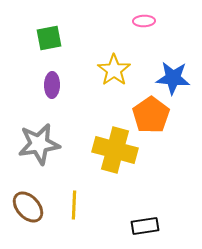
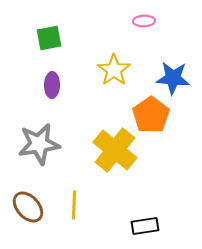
yellow cross: rotated 24 degrees clockwise
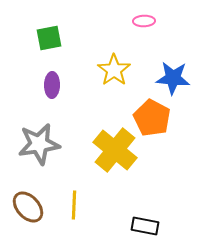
orange pentagon: moved 1 px right, 3 px down; rotated 9 degrees counterclockwise
black rectangle: rotated 20 degrees clockwise
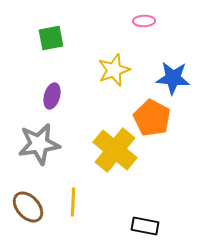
green square: moved 2 px right
yellow star: rotated 16 degrees clockwise
purple ellipse: moved 11 px down; rotated 15 degrees clockwise
yellow line: moved 1 px left, 3 px up
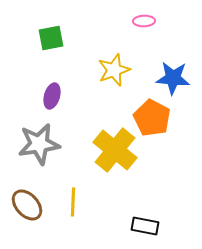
brown ellipse: moved 1 px left, 2 px up
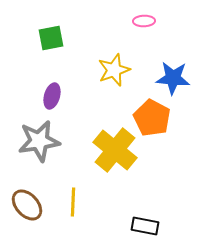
gray star: moved 3 px up
